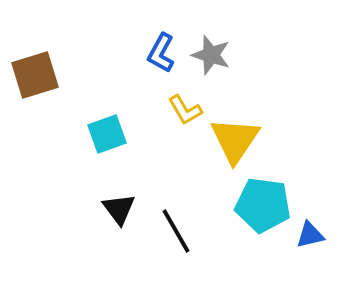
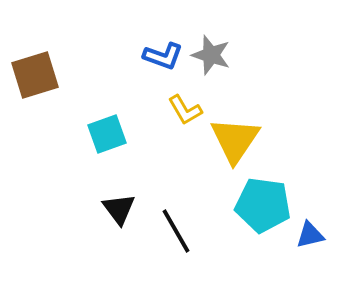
blue L-shape: moved 2 px right, 3 px down; rotated 99 degrees counterclockwise
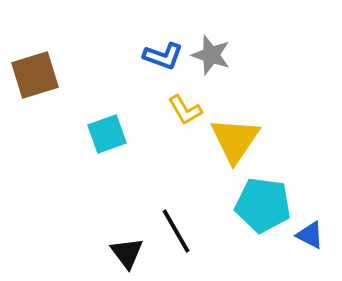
black triangle: moved 8 px right, 44 px down
blue triangle: rotated 40 degrees clockwise
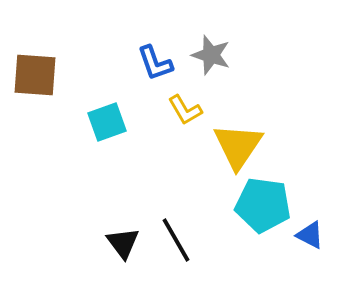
blue L-shape: moved 8 px left, 7 px down; rotated 51 degrees clockwise
brown square: rotated 21 degrees clockwise
cyan square: moved 12 px up
yellow triangle: moved 3 px right, 6 px down
black line: moved 9 px down
black triangle: moved 4 px left, 10 px up
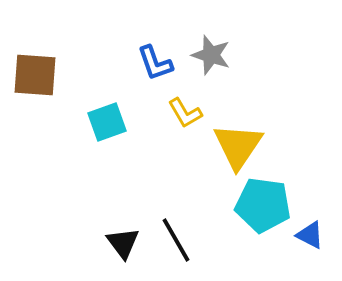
yellow L-shape: moved 3 px down
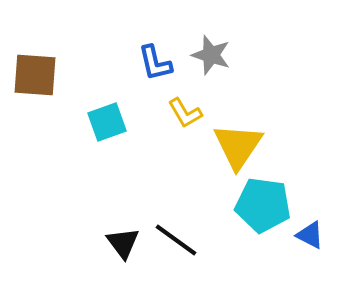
blue L-shape: rotated 6 degrees clockwise
black line: rotated 24 degrees counterclockwise
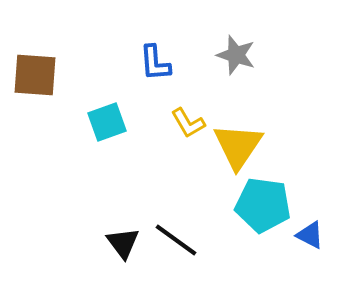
gray star: moved 25 px right
blue L-shape: rotated 9 degrees clockwise
yellow L-shape: moved 3 px right, 10 px down
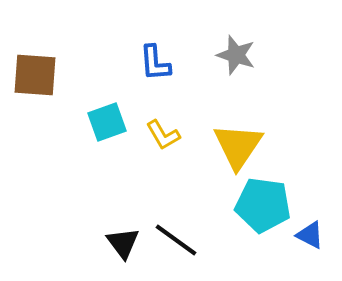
yellow L-shape: moved 25 px left, 12 px down
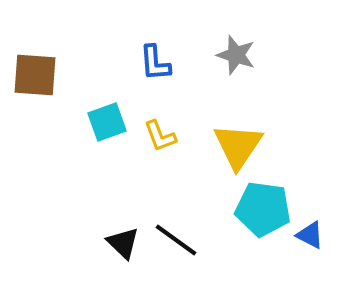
yellow L-shape: moved 3 px left, 1 px down; rotated 9 degrees clockwise
cyan pentagon: moved 4 px down
black triangle: rotated 9 degrees counterclockwise
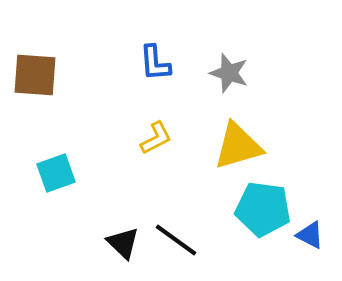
gray star: moved 7 px left, 18 px down
cyan square: moved 51 px left, 51 px down
yellow L-shape: moved 4 px left, 2 px down; rotated 96 degrees counterclockwise
yellow triangle: rotated 40 degrees clockwise
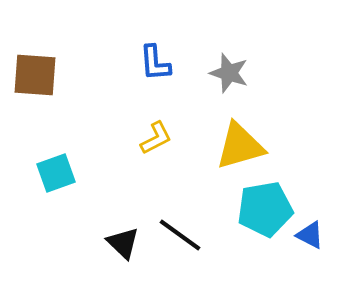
yellow triangle: moved 2 px right
cyan pentagon: moved 2 px right; rotated 18 degrees counterclockwise
black line: moved 4 px right, 5 px up
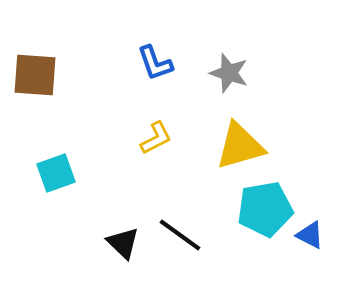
blue L-shape: rotated 15 degrees counterclockwise
